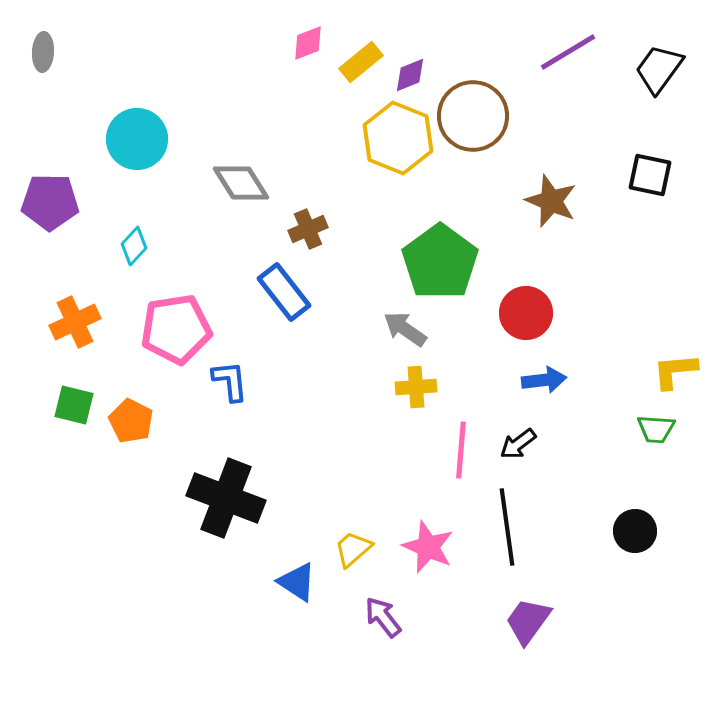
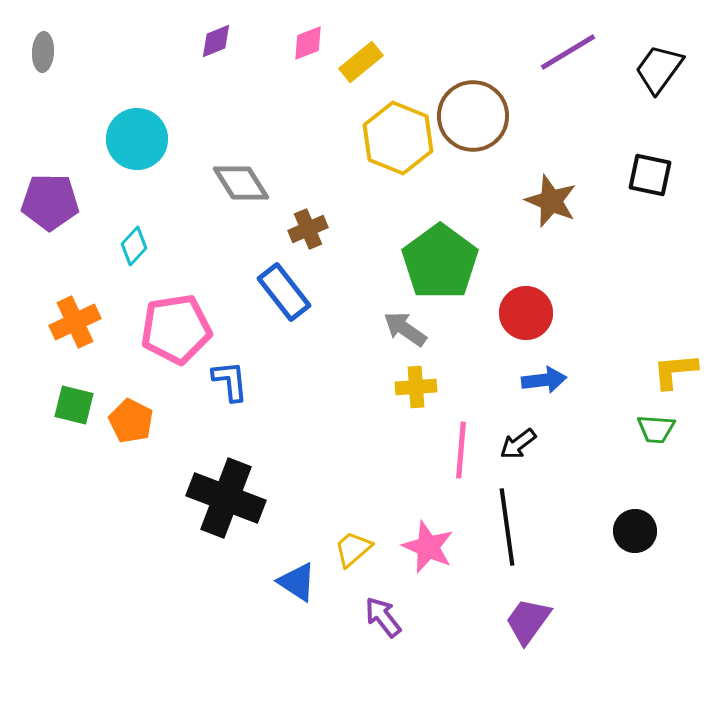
purple diamond: moved 194 px left, 34 px up
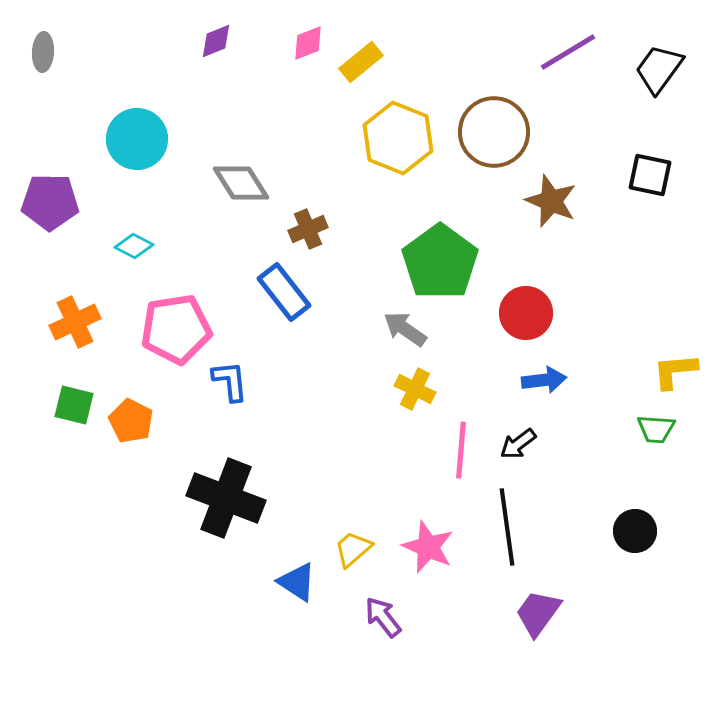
brown circle: moved 21 px right, 16 px down
cyan diamond: rotated 75 degrees clockwise
yellow cross: moved 1 px left, 2 px down; rotated 30 degrees clockwise
purple trapezoid: moved 10 px right, 8 px up
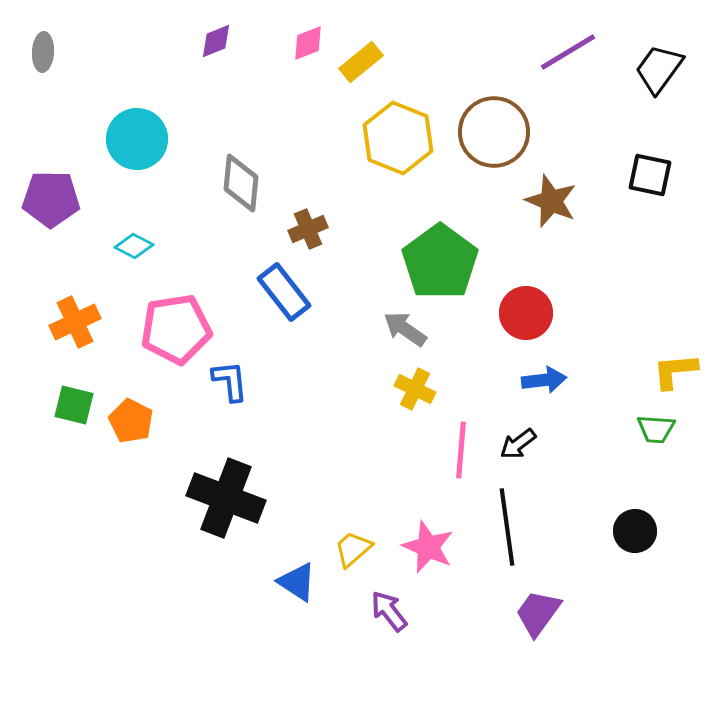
gray diamond: rotated 38 degrees clockwise
purple pentagon: moved 1 px right, 3 px up
purple arrow: moved 6 px right, 6 px up
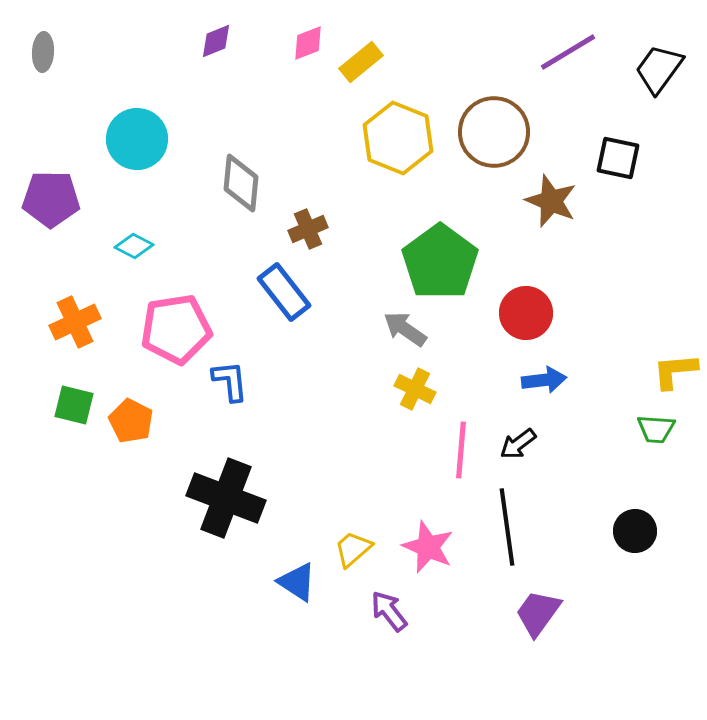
black square: moved 32 px left, 17 px up
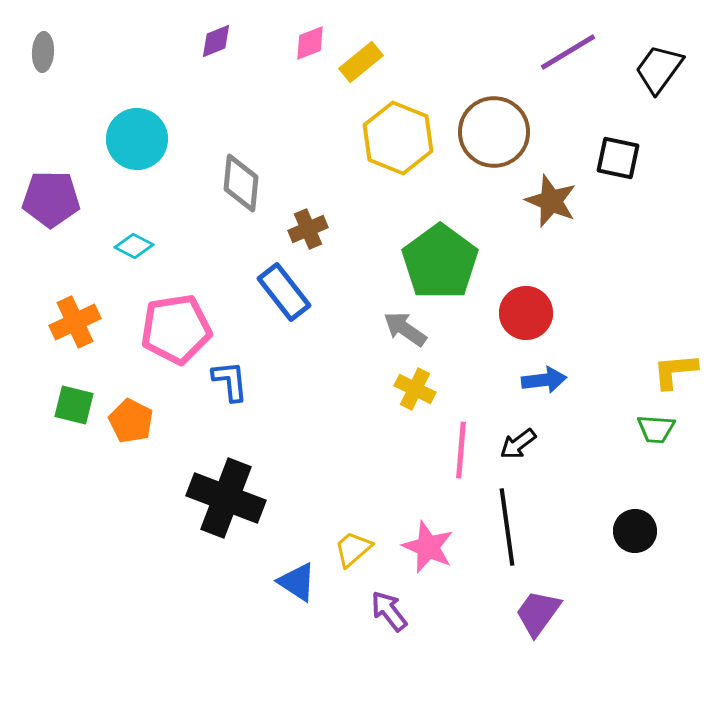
pink diamond: moved 2 px right
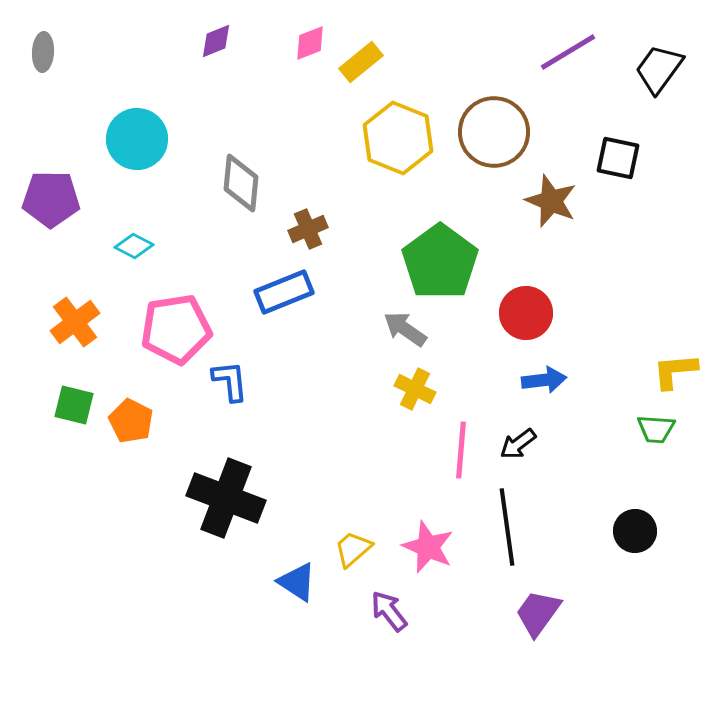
blue rectangle: rotated 74 degrees counterclockwise
orange cross: rotated 12 degrees counterclockwise
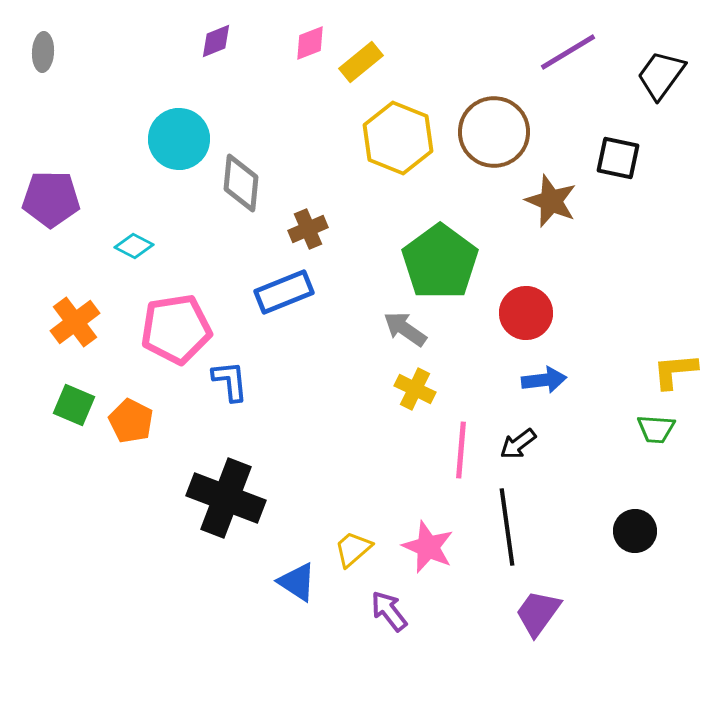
black trapezoid: moved 2 px right, 6 px down
cyan circle: moved 42 px right
green square: rotated 9 degrees clockwise
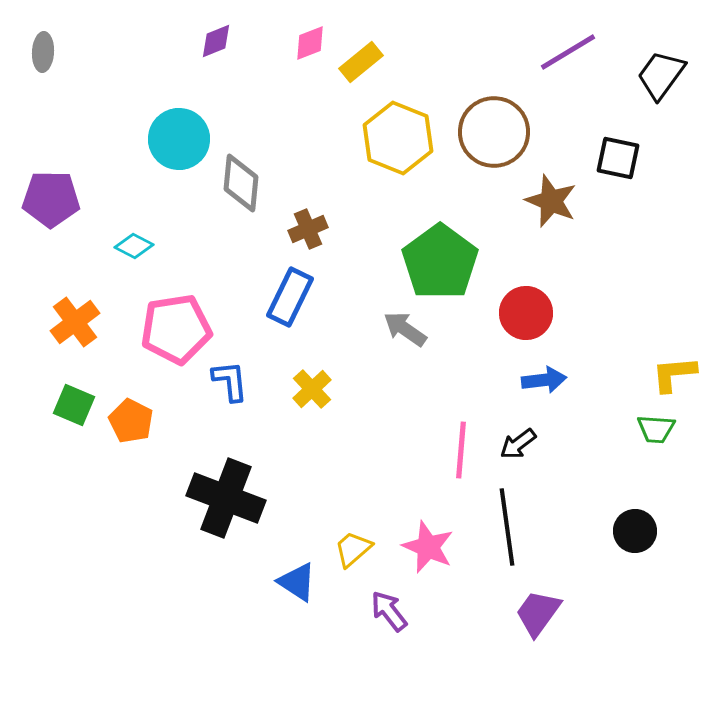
blue rectangle: moved 6 px right, 5 px down; rotated 42 degrees counterclockwise
yellow L-shape: moved 1 px left, 3 px down
yellow cross: moved 103 px left; rotated 21 degrees clockwise
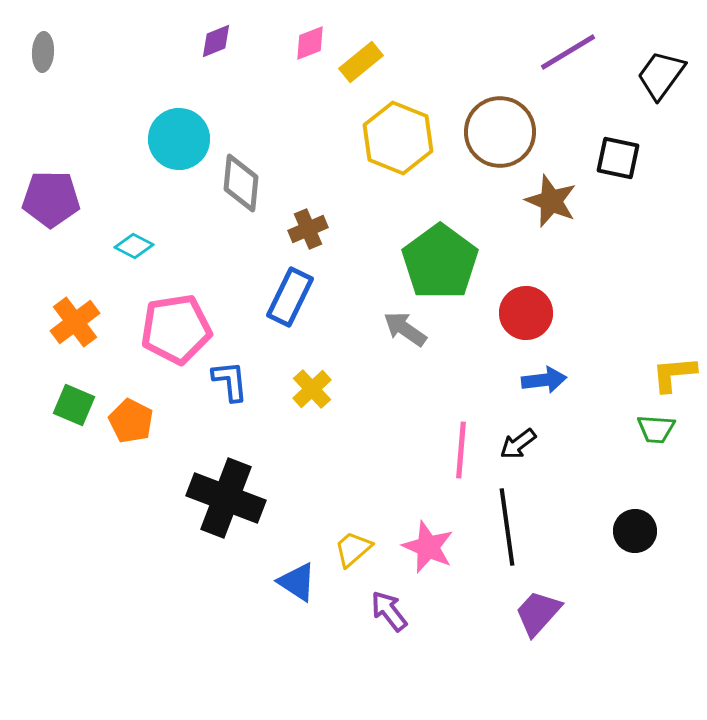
brown circle: moved 6 px right
purple trapezoid: rotated 6 degrees clockwise
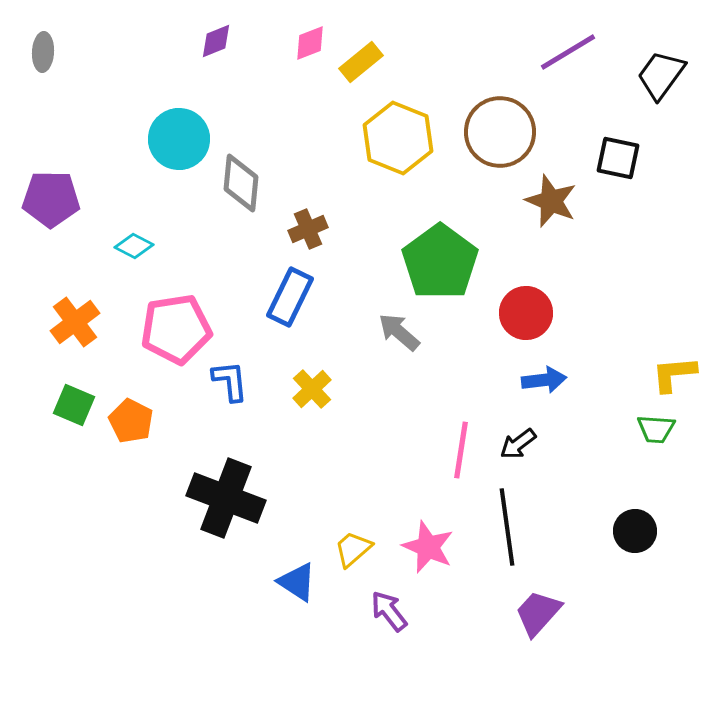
gray arrow: moved 6 px left, 3 px down; rotated 6 degrees clockwise
pink line: rotated 4 degrees clockwise
